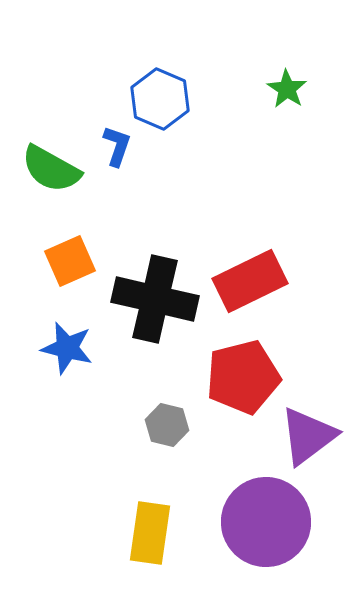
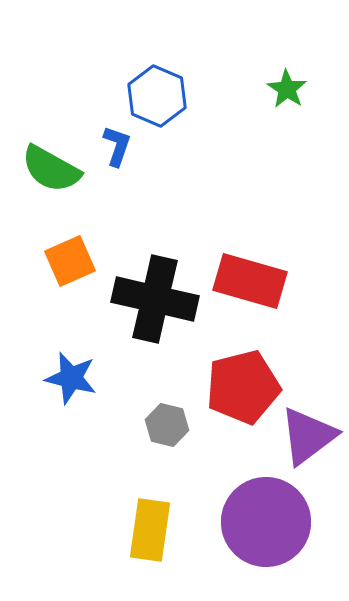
blue hexagon: moved 3 px left, 3 px up
red rectangle: rotated 42 degrees clockwise
blue star: moved 4 px right, 30 px down
red pentagon: moved 10 px down
yellow rectangle: moved 3 px up
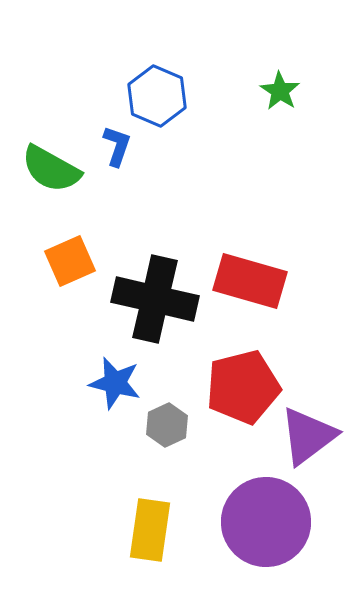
green star: moved 7 px left, 2 px down
blue star: moved 44 px right, 5 px down
gray hexagon: rotated 21 degrees clockwise
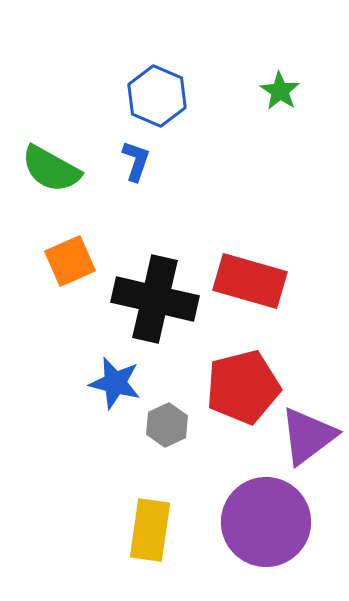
blue L-shape: moved 19 px right, 15 px down
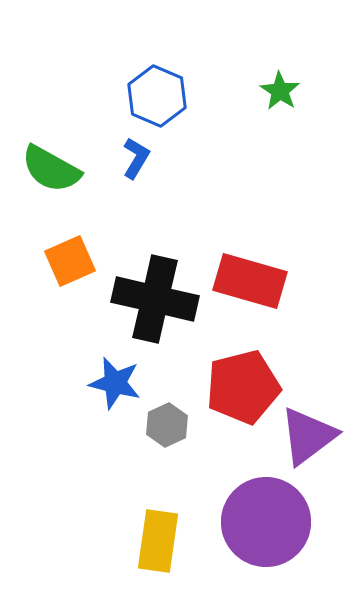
blue L-shape: moved 3 px up; rotated 12 degrees clockwise
yellow rectangle: moved 8 px right, 11 px down
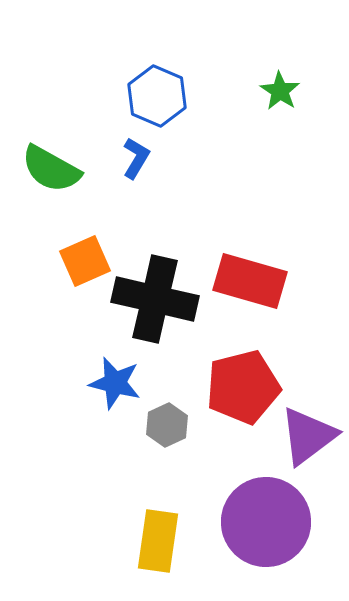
orange square: moved 15 px right
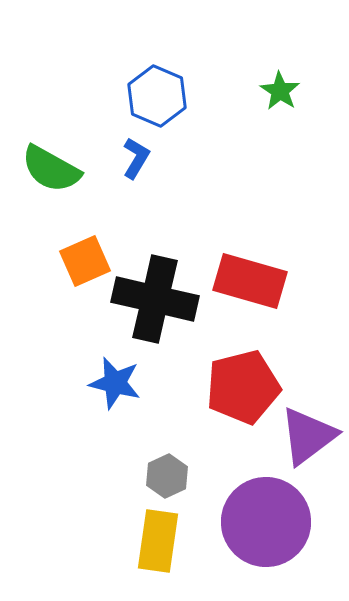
gray hexagon: moved 51 px down
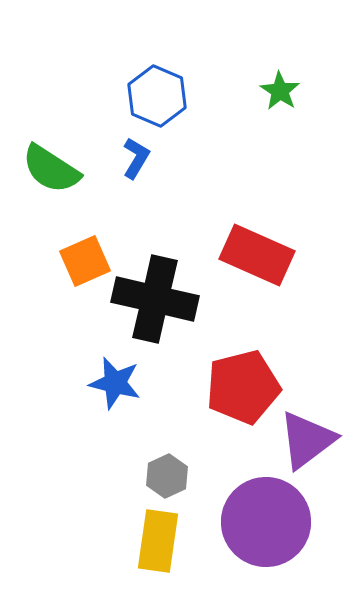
green semicircle: rotated 4 degrees clockwise
red rectangle: moved 7 px right, 26 px up; rotated 8 degrees clockwise
purple triangle: moved 1 px left, 4 px down
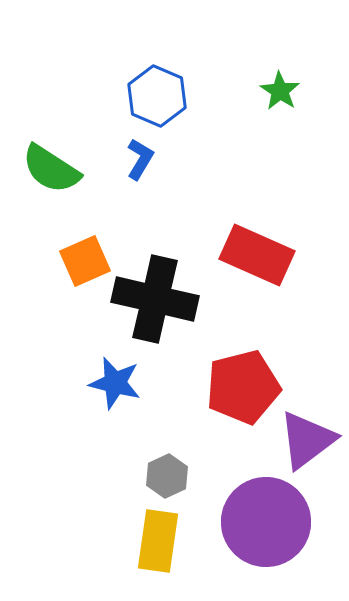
blue L-shape: moved 4 px right, 1 px down
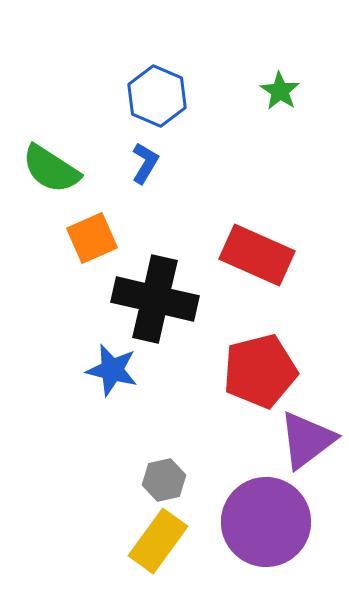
blue L-shape: moved 5 px right, 4 px down
orange square: moved 7 px right, 23 px up
blue star: moved 3 px left, 13 px up
red pentagon: moved 17 px right, 16 px up
gray hexagon: moved 3 px left, 4 px down; rotated 12 degrees clockwise
yellow rectangle: rotated 28 degrees clockwise
